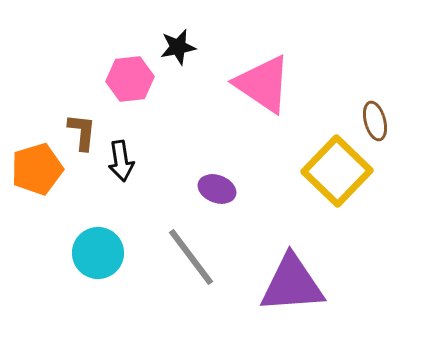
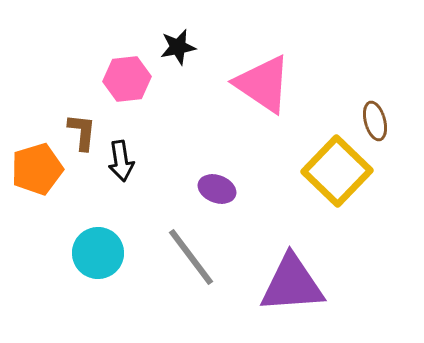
pink hexagon: moved 3 px left
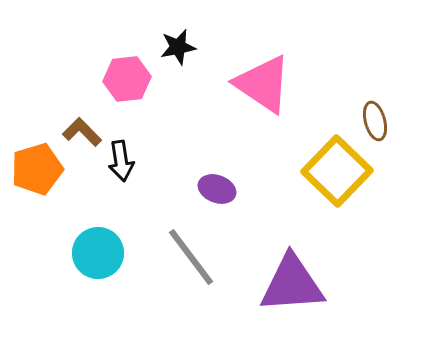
brown L-shape: rotated 51 degrees counterclockwise
